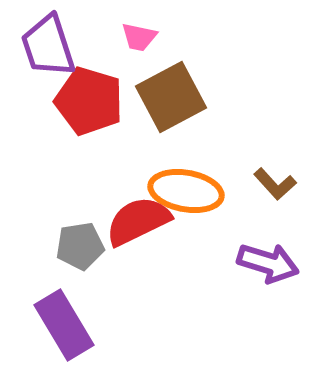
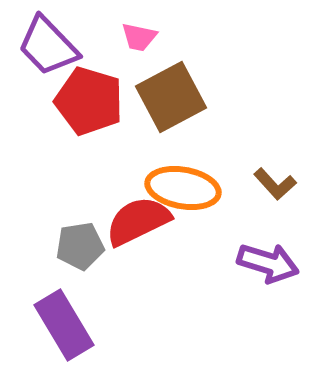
purple trapezoid: rotated 26 degrees counterclockwise
orange ellipse: moved 3 px left, 3 px up
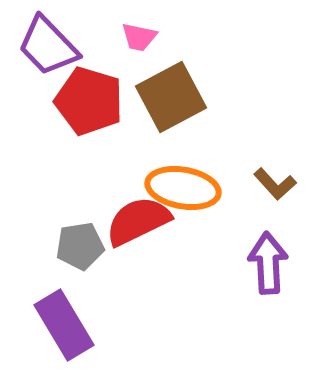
purple arrow: rotated 110 degrees counterclockwise
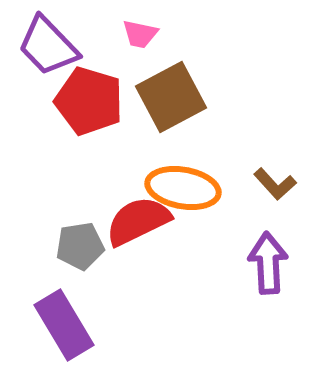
pink trapezoid: moved 1 px right, 3 px up
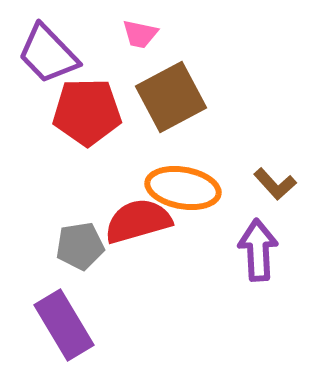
purple trapezoid: moved 8 px down
red pentagon: moved 2 px left, 11 px down; rotated 18 degrees counterclockwise
red semicircle: rotated 10 degrees clockwise
purple arrow: moved 10 px left, 13 px up
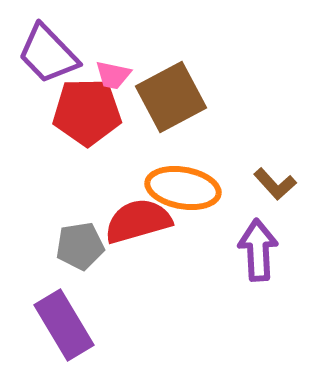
pink trapezoid: moved 27 px left, 41 px down
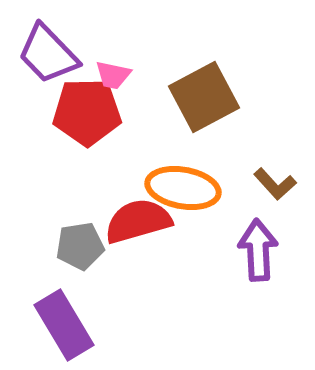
brown square: moved 33 px right
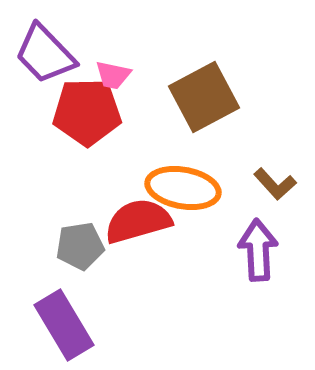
purple trapezoid: moved 3 px left
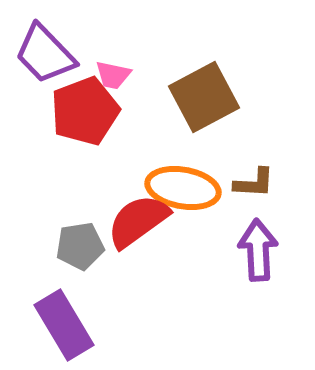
red pentagon: moved 2 px left, 1 px up; rotated 20 degrees counterclockwise
brown L-shape: moved 21 px left, 1 px up; rotated 45 degrees counterclockwise
red semicircle: rotated 20 degrees counterclockwise
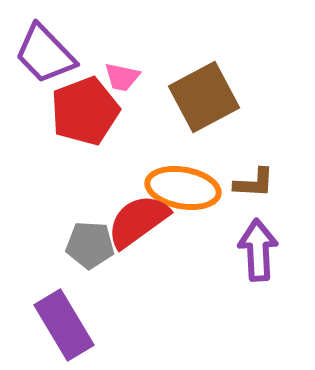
pink trapezoid: moved 9 px right, 2 px down
gray pentagon: moved 10 px right, 1 px up; rotated 12 degrees clockwise
